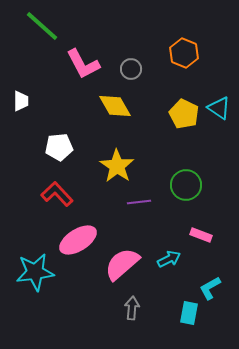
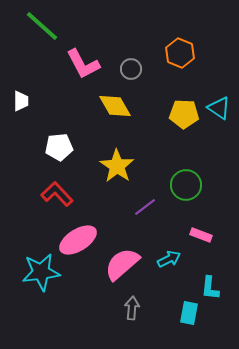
orange hexagon: moved 4 px left
yellow pentagon: rotated 24 degrees counterclockwise
purple line: moved 6 px right, 5 px down; rotated 30 degrees counterclockwise
cyan star: moved 6 px right
cyan L-shape: rotated 55 degrees counterclockwise
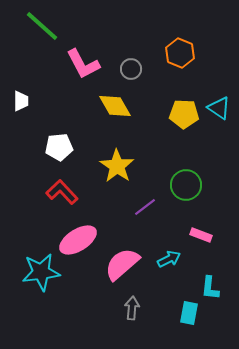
red L-shape: moved 5 px right, 2 px up
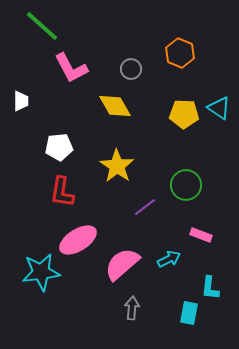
pink L-shape: moved 12 px left, 4 px down
red L-shape: rotated 128 degrees counterclockwise
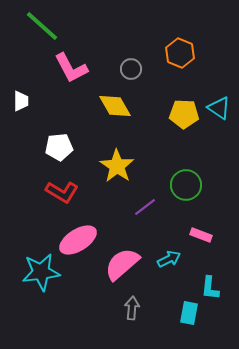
red L-shape: rotated 68 degrees counterclockwise
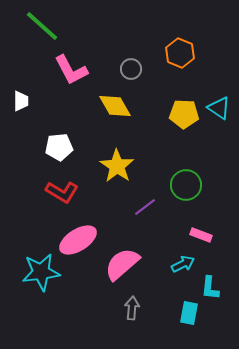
pink L-shape: moved 2 px down
cyan arrow: moved 14 px right, 5 px down
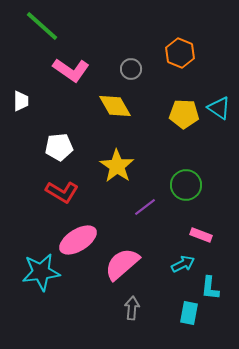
pink L-shape: rotated 27 degrees counterclockwise
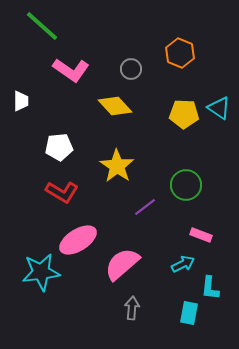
yellow diamond: rotated 12 degrees counterclockwise
